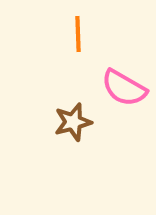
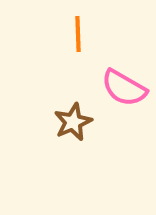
brown star: rotated 9 degrees counterclockwise
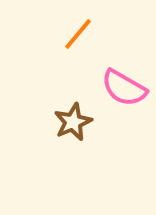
orange line: rotated 42 degrees clockwise
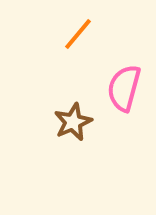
pink semicircle: rotated 75 degrees clockwise
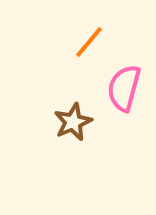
orange line: moved 11 px right, 8 px down
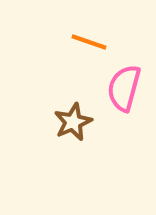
orange line: rotated 69 degrees clockwise
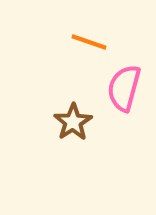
brown star: rotated 9 degrees counterclockwise
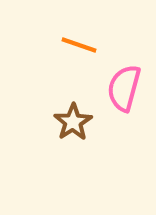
orange line: moved 10 px left, 3 px down
